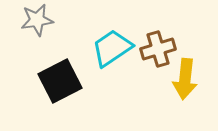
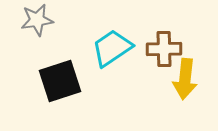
brown cross: moved 6 px right; rotated 16 degrees clockwise
black square: rotated 9 degrees clockwise
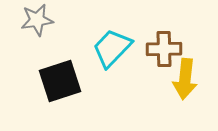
cyan trapezoid: rotated 12 degrees counterclockwise
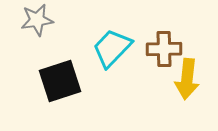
yellow arrow: moved 2 px right
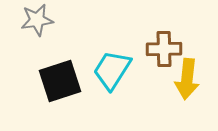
cyan trapezoid: moved 22 px down; rotated 12 degrees counterclockwise
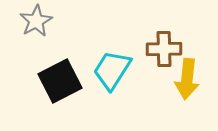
gray star: moved 1 px left, 1 px down; rotated 20 degrees counterclockwise
black square: rotated 9 degrees counterclockwise
